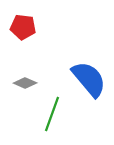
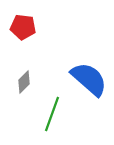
blue semicircle: rotated 9 degrees counterclockwise
gray diamond: moved 1 px left, 1 px up; rotated 70 degrees counterclockwise
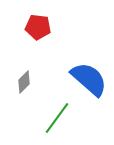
red pentagon: moved 15 px right
green line: moved 5 px right, 4 px down; rotated 16 degrees clockwise
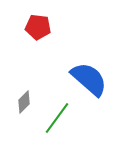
gray diamond: moved 20 px down
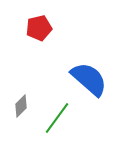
red pentagon: moved 1 px right, 1 px down; rotated 20 degrees counterclockwise
gray diamond: moved 3 px left, 4 px down
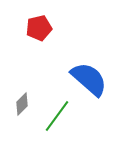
gray diamond: moved 1 px right, 2 px up
green line: moved 2 px up
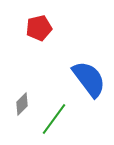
blue semicircle: rotated 12 degrees clockwise
green line: moved 3 px left, 3 px down
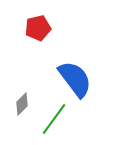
red pentagon: moved 1 px left
blue semicircle: moved 14 px left
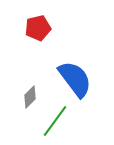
gray diamond: moved 8 px right, 7 px up
green line: moved 1 px right, 2 px down
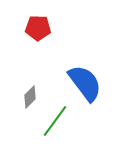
red pentagon: rotated 15 degrees clockwise
blue semicircle: moved 10 px right, 4 px down
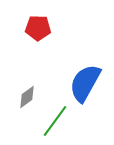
blue semicircle: rotated 114 degrees counterclockwise
gray diamond: moved 3 px left; rotated 10 degrees clockwise
